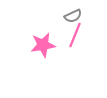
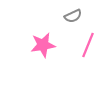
pink line: moved 13 px right, 10 px down
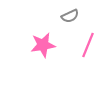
gray semicircle: moved 3 px left
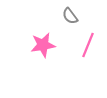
gray semicircle: rotated 78 degrees clockwise
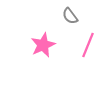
pink star: rotated 15 degrees counterclockwise
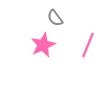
gray semicircle: moved 15 px left, 2 px down
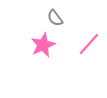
pink line: moved 1 px right, 1 px up; rotated 20 degrees clockwise
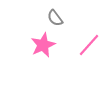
pink line: moved 1 px down
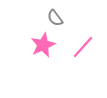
pink line: moved 6 px left, 2 px down
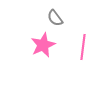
pink line: rotated 35 degrees counterclockwise
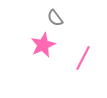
pink line: moved 11 px down; rotated 20 degrees clockwise
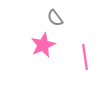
pink line: moved 2 px right, 1 px up; rotated 35 degrees counterclockwise
